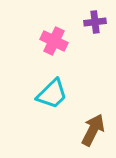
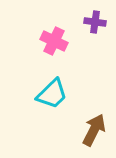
purple cross: rotated 15 degrees clockwise
brown arrow: moved 1 px right
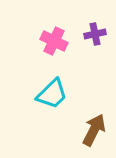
purple cross: moved 12 px down; rotated 20 degrees counterclockwise
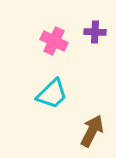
purple cross: moved 2 px up; rotated 15 degrees clockwise
brown arrow: moved 2 px left, 1 px down
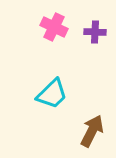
pink cross: moved 14 px up
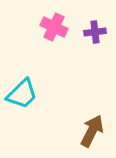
purple cross: rotated 10 degrees counterclockwise
cyan trapezoid: moved 30 px left
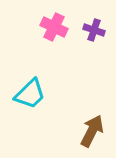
purple cross: moved 1 px left, 2 px up; rotated 25 degrees clockwise
cyan trapezoid: moved 8 px right
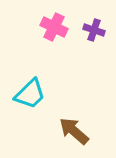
brown arrow: moved 18 px left; rotated 76 degrees counterclockwise
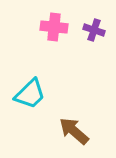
pink cross: rotated 20 degrees counterclockwise
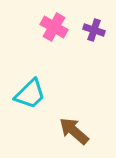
pink cross: rotated 24 degrees clockwise
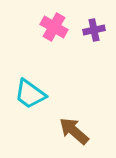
purple cross: rotated 30 degrees counterclockwise
cyan trapezoid: rotated 80 degrees clockwise
